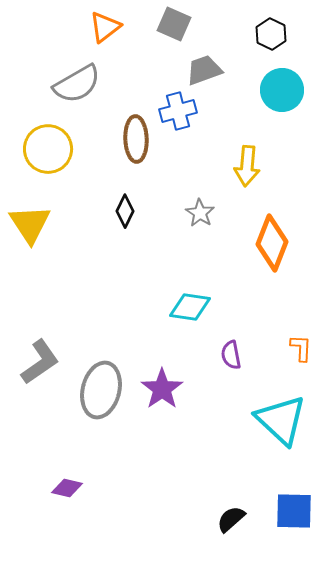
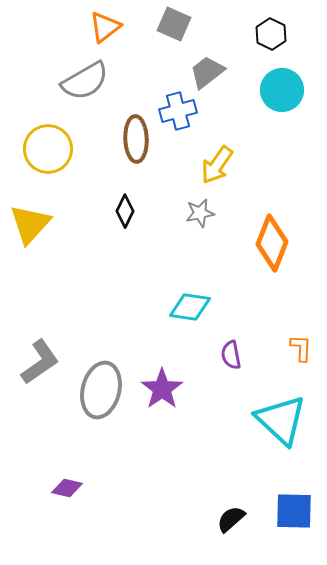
gray trapezoid: moved 3 px right, 2 px down; rotated 18 degrees counterclockwise
gray semicircle: moved 8 px right, 3 px up
yellow arrow: moved 30 px left, 1 px up; rotated 30 degrees clockwise
gray star: rotated 28 degrees clockwise
yellow triangle: rotated 15 degrees clockwise
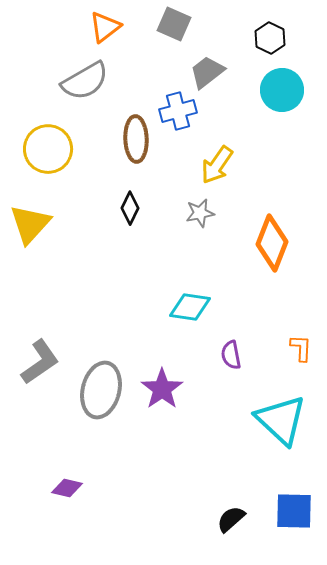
black hexagon: moved 1 px left, 4 px down
black diamond: moved 5 px right, 3 px up
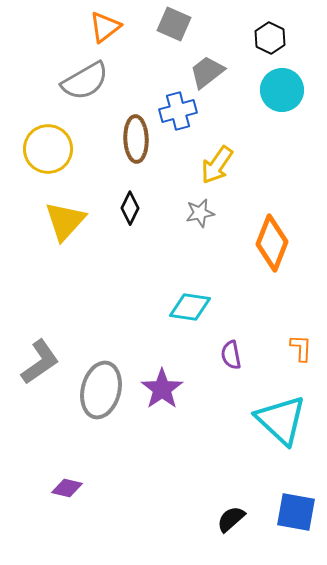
yellow triangle: moved 35 px right, 3 px up
blue square: moved 2 px right, 1 px down; rotated 9 degrees clockwise
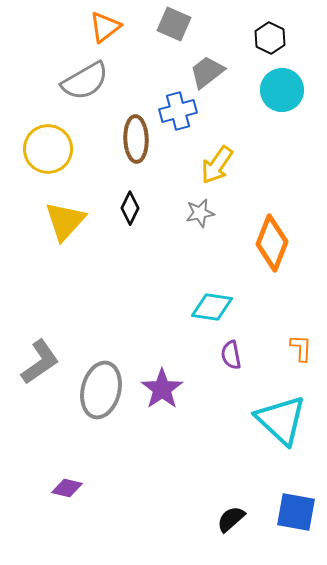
cyan diamond: moved 22 px right
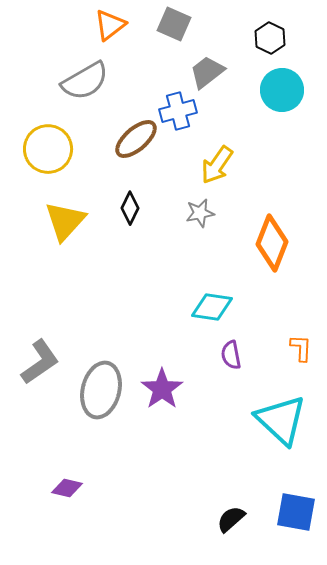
orange triangle: moved 5 px right, 2 px up
brown ellipse: rotated 51 degrees clockwise
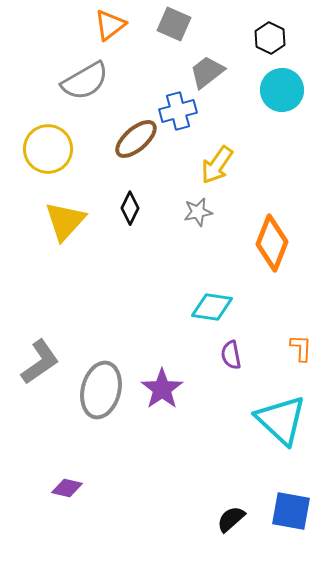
gray star: moved 2 px left, 1 px up
blue square: moved 5 px left, 1 px up
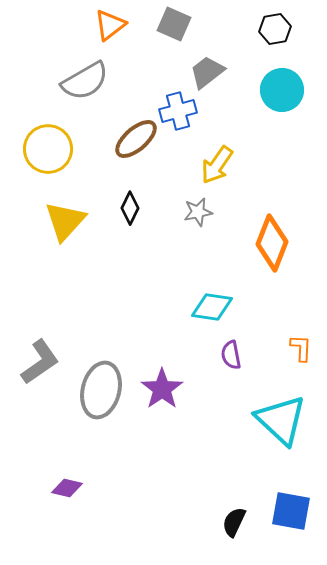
black hexagon: moved 5 px right, 9 px up; rotated 24 degrees clockwise
black semicircle: moved 3 px right, 3 px down; rotated 24 degrees counterclockwise
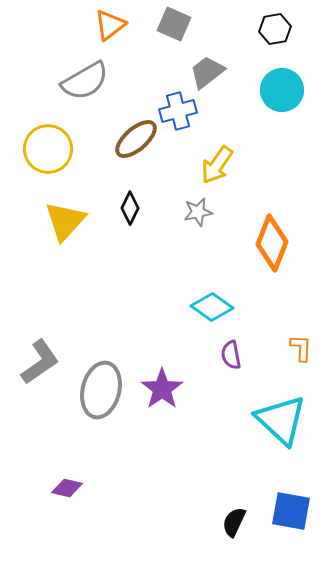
cyan diamond: rotated 27 degrees clockwise
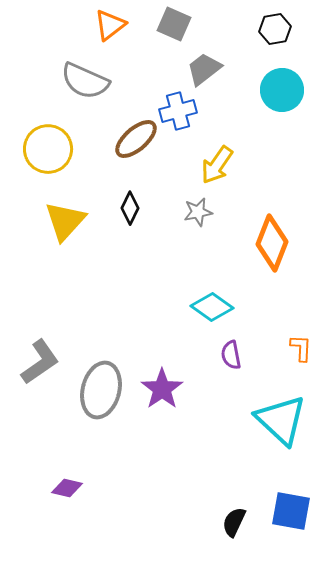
gray trapezoid: moved 3 px left, 3 px up
gray semicircle: rotated 54 degrees clockwise
